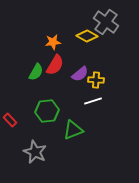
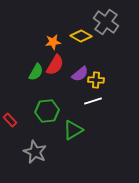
yellow diamond: moved 6 px left
green triangle: rotated 10 degrees counterclockwise
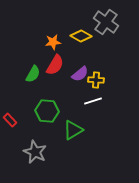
green semicircle: moved 3 px left, 2 px down
green hexagon: rotated 10 degrees clockwise
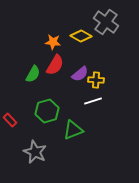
orange star: rotated 14 degrees clockwise
green hexagon: rotated 20 degrees counterclockwise
green triangle: rotated 10 degrees clockwise
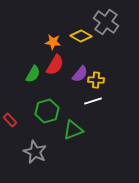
purple semicircle: rotated 12 degrees counterclockwise
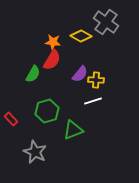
red semicircle: moved 3 px left, 5 px up
red rectangle: moved 1 px right, 1 px up
